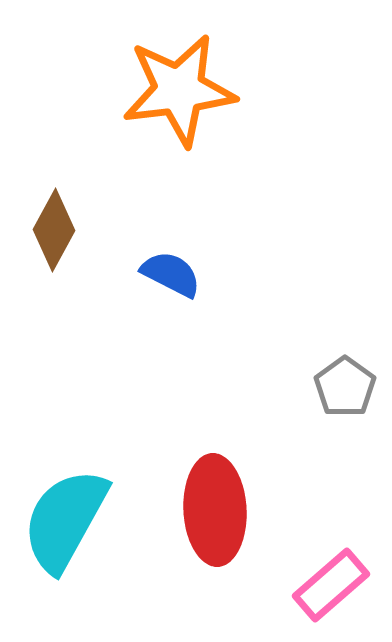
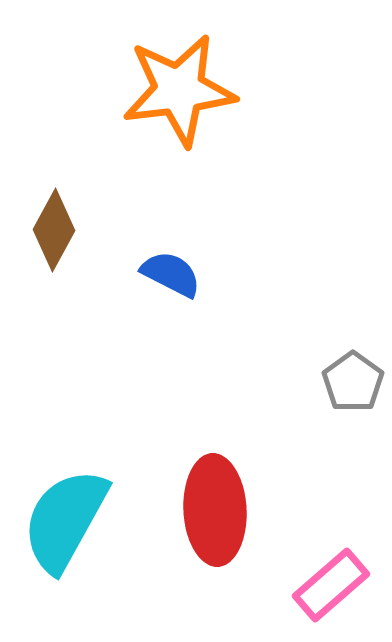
gray pentagon: moved 8 px right, 5 px up
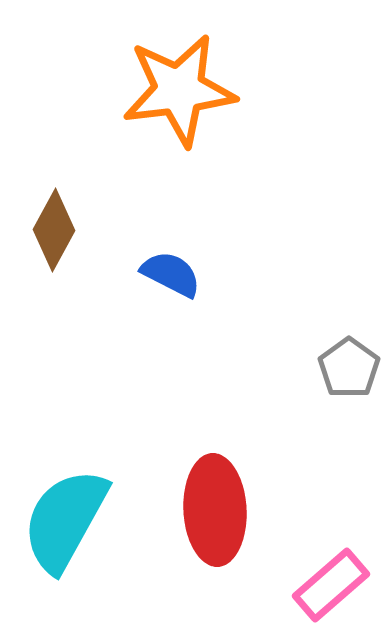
gray pentagon: moved 4 px left, 14 px up
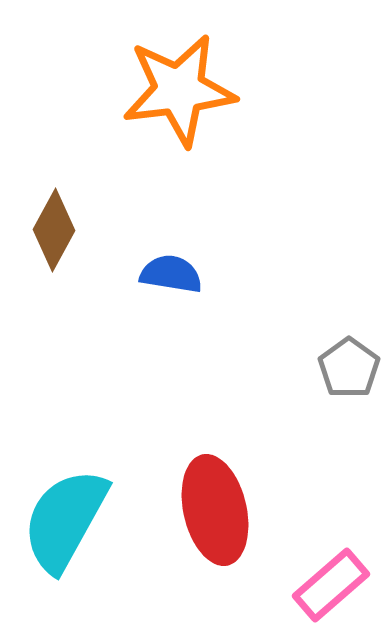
blue semicircle: rotated 18 degrees counterclockwise
red ellipse: rotated 10 degrees counterclockwise
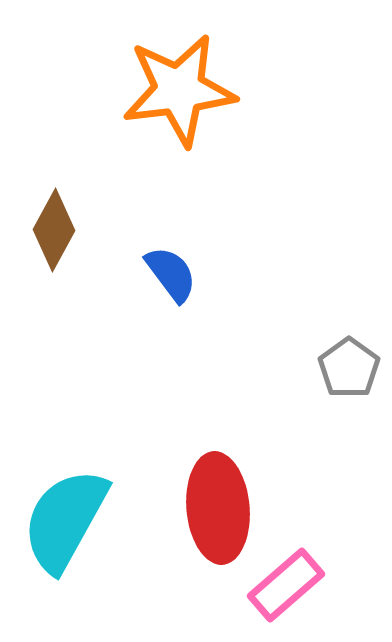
blue semicircle: rotated 44 degrees clockwise
red ellipse: moved 3 px right, 2 px up; rotated 8 degrees clockwise
pink rectangle: moved 45 px left
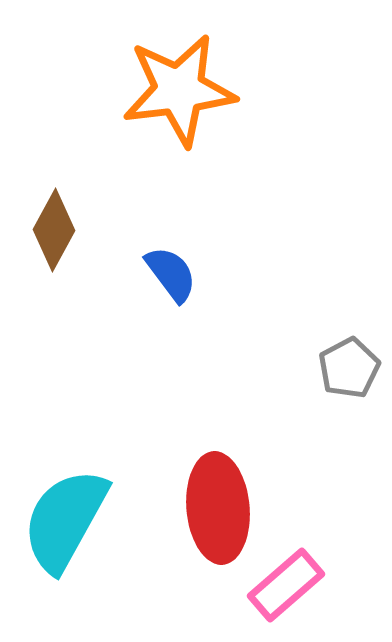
gray pentagon: rotated 8 degrees clockwise
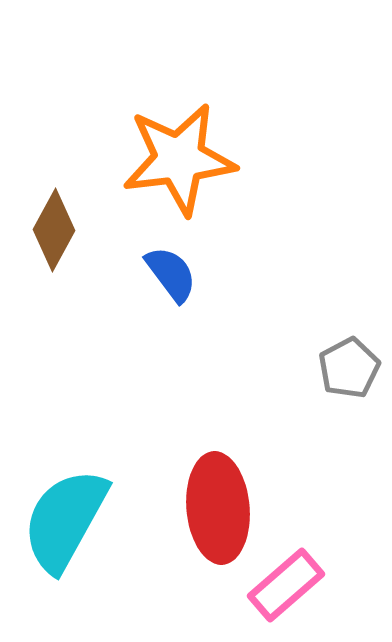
orange star: moved 69 px down
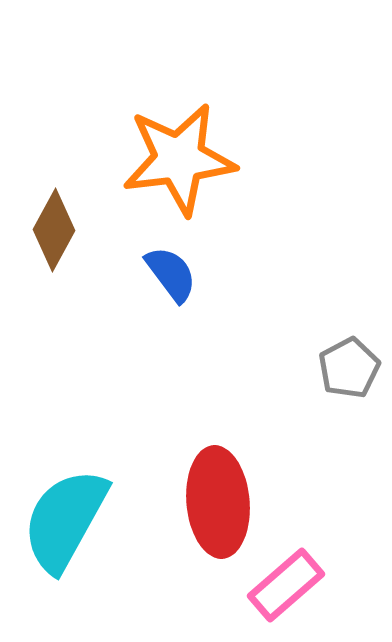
red ellipse: moved 6 px up
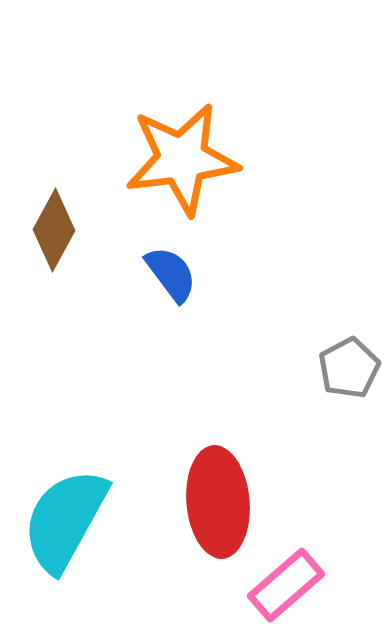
orange star: moved 3 px right
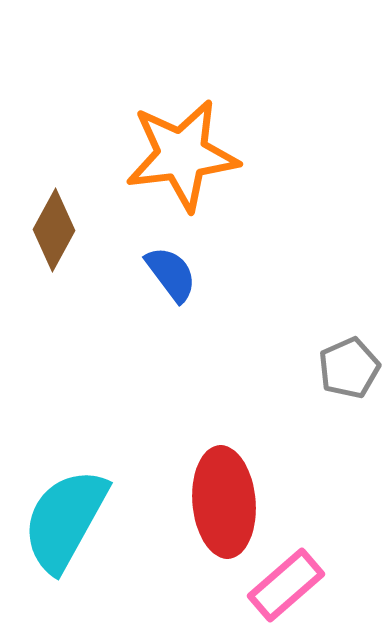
orange star: moved 4 px up
gray pentagon: rotated 4 degrees clockwise
red ellipse: moved 6 px right
